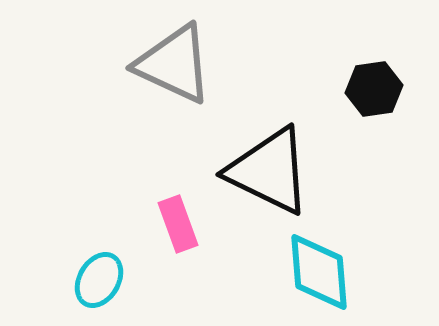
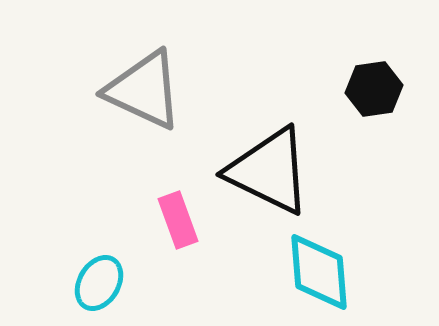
gray triangle: moved 30 px left, 26 px down
pink rectangle: moved 4 px up
cyan ellipse: moved 3 px down
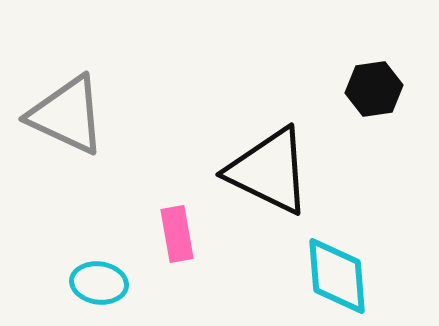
gray triangle: moved 77 px left, 25 px down
pink rectangle: moved 1 px left, 14 px down; rotated 10 degrees clockwise
cyan diamond: moved 18 px right, 4 px down
cyan ellipse: rotated 68 degrees clockwise
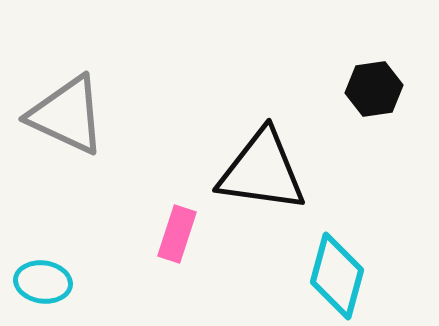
black triangle: moved 7 px left; rotated 18 degrees counterclockwise
pink rectangle: rotated 28 degrees clockwise
cyan diamond: rotated 20 degrees clockwise
cyan ellipse: moved 56 px left, 1 px up
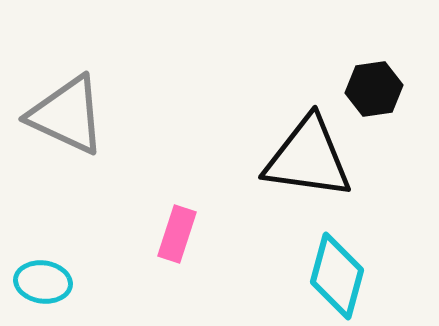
black triangle: moved 46 px right, 13 px up
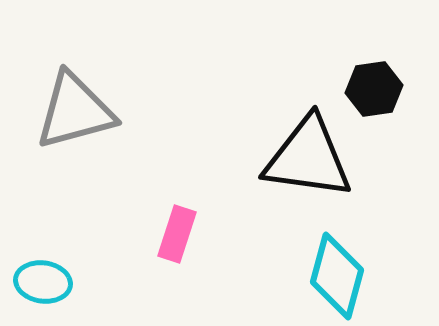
gray triangle: moved 8 px right, 4 px up; rotated 40 degrees counterclockwise
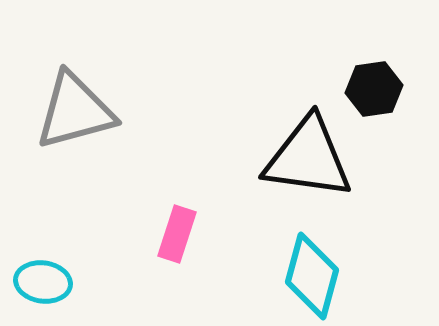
cyan diamond: moved 25 px left
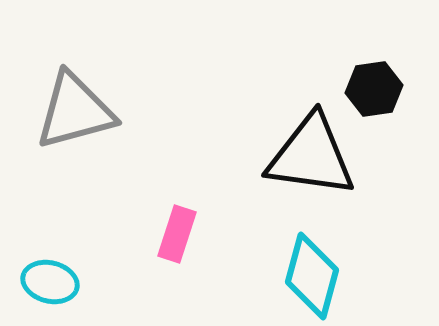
black triangle: moved 3 px right, 2 px up
cyan ellipse: moved 7 px right; rotated 6 degrees clockwise
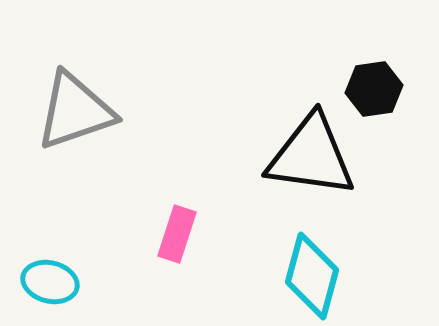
gray triangle: rotated 4 degrees counterclockwise
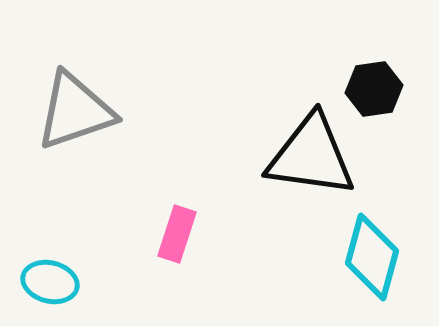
cyan diamond: moved 60 px right, 19 px up
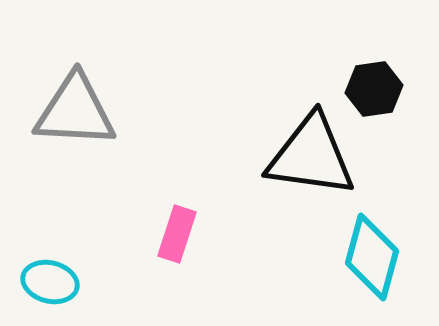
gray triangle: rotated 22 degrees clockwise
